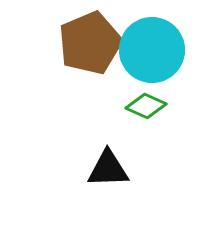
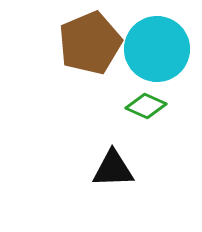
cyan circle: moved 5 px right, 1 px up
black triangle: moved 5 px right
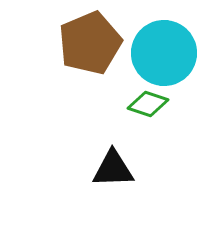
cyan circle: moved 7 px right, 4 px down
green diamond: moved 2 px right, 2 px up; rotated 6 degrees counterclockwise
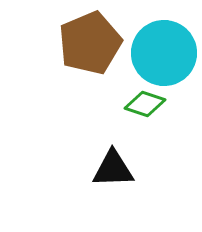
green diamond: moved 3 px left
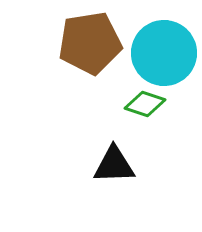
brown pentagon: rotated 14 degrees clockwise
black triangle: moved 1 px right, 4 px up
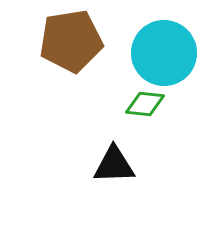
brown pentagon: moved 19 px left, 2 px up
green diamond: rotated 12 degrees counterclockwise
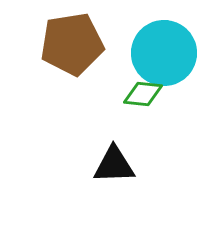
brown pentagon: moved 1 px right, 3 px down
green diamond: moved 2 px left, 10 px up
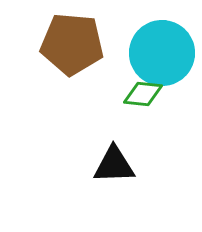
brown pentagon: rotated 14 degrees clockwise
cyan circle: moved 2 px left
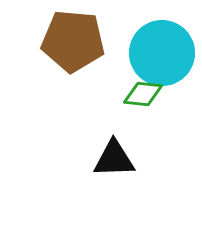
brown pentagon: moved 1 px right, 3 px up
black triangle: moved 6 px up
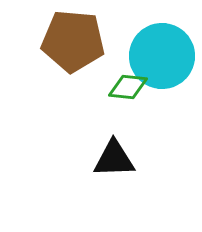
cyan circle: moved 3 px down
green diamond: moved 15 px left, 7 px up
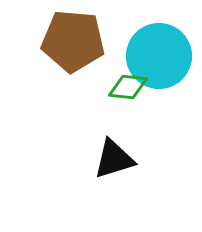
cyan circle: moved 3 px left
black triangle: rotated 15 degrees counterclockwise
